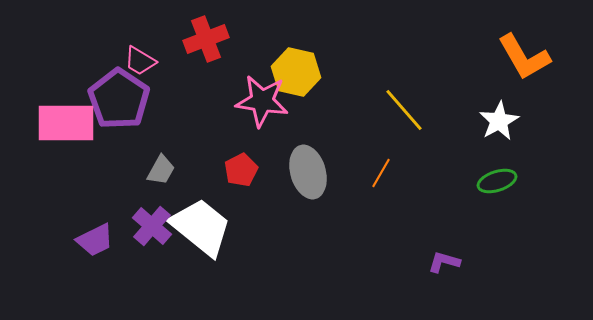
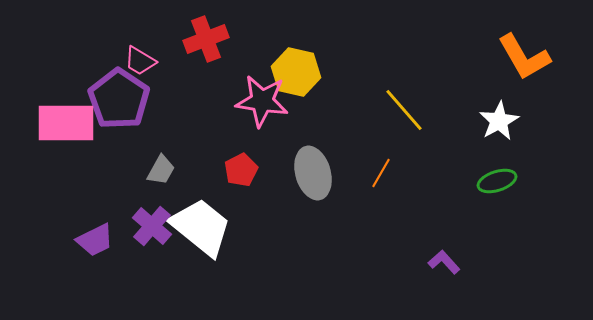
gray ellipse: moved 5 px right, 1 px down
purple L-shape: rotated 32 degrees clockwise
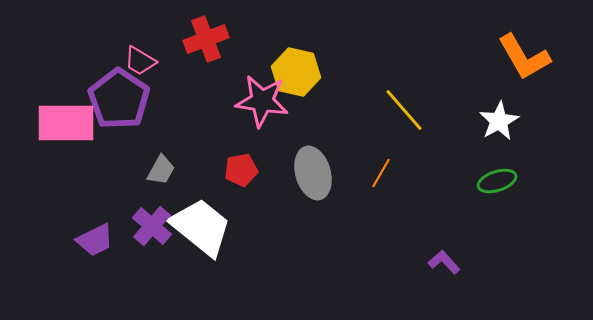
red pentagon: rotated 16 degrees clockwise
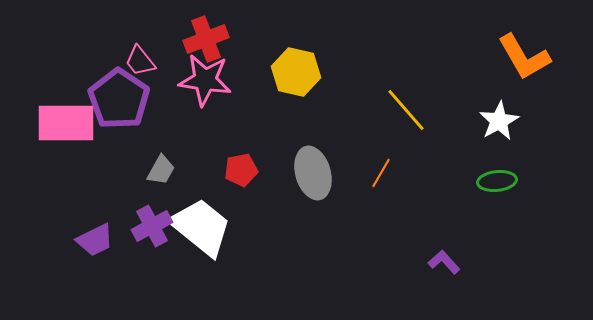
pink trapezoid: rotated 20 degrees clockwise
pink star: moved 57 px left, 21 px up
yellow line: moved 2 px right
green ellipse: rotated 12 degrees clockwise
purple cross: rotated 21 degrees clockwise
